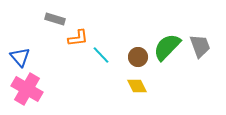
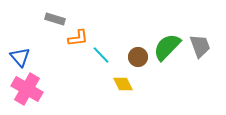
yellow diamond: moved 14 px left, 2 px up
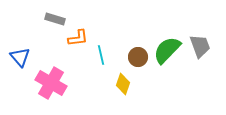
green semicircle: moved 3 px down
cyan line: rotated 30 degrees clockwise
yellow diamond: rotated 45 degrees clockwise
pink cross: moved 24 px right, 6 px up
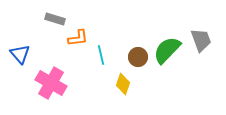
gray trapezoid: moved 1 px right, 6 px up
blue triangle: moved 3 px up
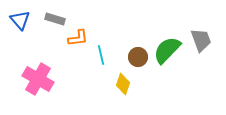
blue triangle: moved 34 px up
pink cross: moved 13 px left, 4 px up
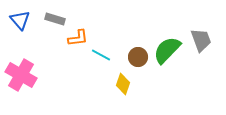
cyan line: rotated 48 degrees counterclockwise
pink cross: moved 17 px left, 4 px up
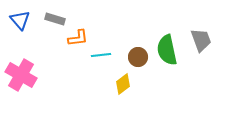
green semicircle: rotated 56 degrees counterclockwise
cyan line: rotated 36 degrees counterclockwise
yellow diamond: rotated 35 degrees clockwise
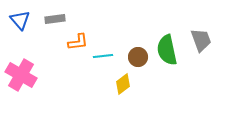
gray rectangle: rotated 24 degrees counterclockwise
orange L-shape: moved 4 px down
cyan line: moved 2 px right, 1 px down
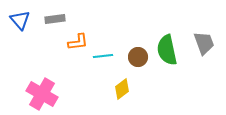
gray trapezoid: moved 3 px right, 3 px down
pink cross: moved 21 px right, 19 px down
yellow diamond: moved 1 px left, 5 px down
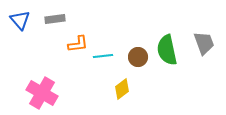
orange L-shape: moved 2 px down
pink cross: moved 1 px up
